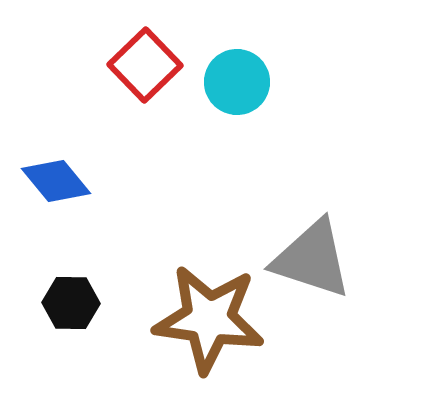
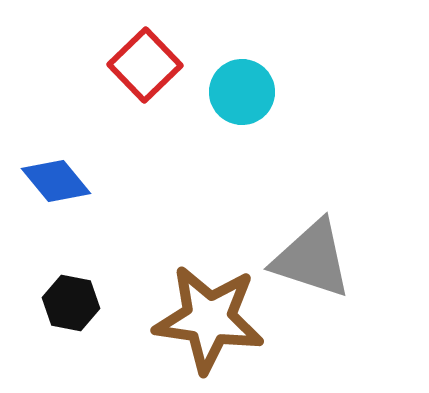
cyan circle: moved 5 px right, 10 px down
black hexagon: rotated 10 degrees clockwise
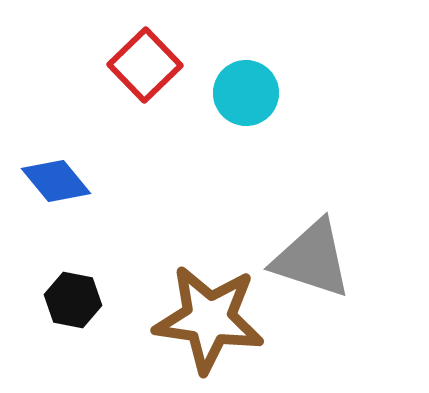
cyan circle: moved 4 px right, 1 px down
black hexagon: moved 2 px right, 3 px up
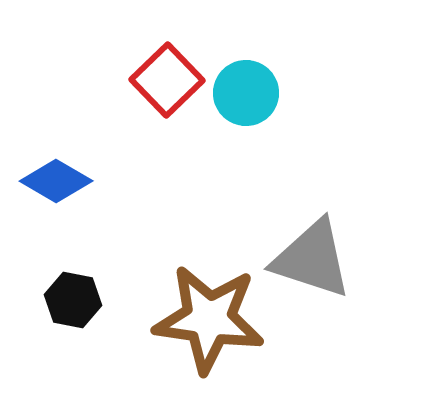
red square: moved 22 px right, 15 px down
blue diamond: rotated 20 degrees counterclockwise
